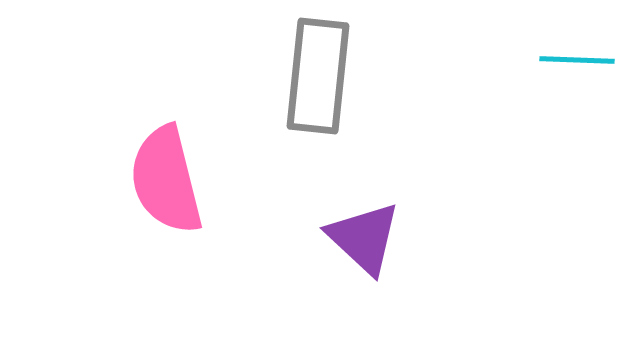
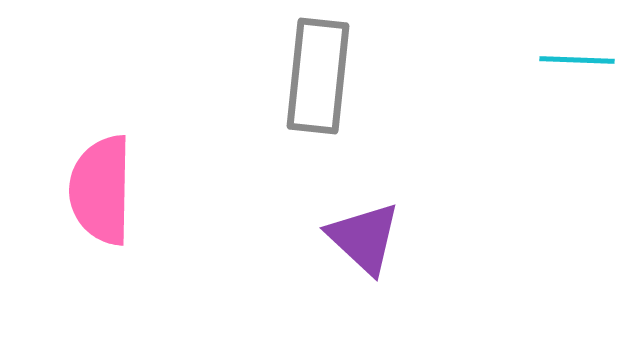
pink semicircle: moved 65 px left, 10 px down; rotated 15 degrees clockwise
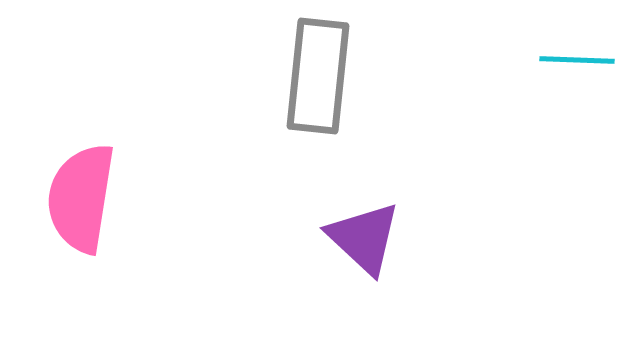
pink semicircle: moved 20 px left, 8 px down; rotated 8 degrees clockwise
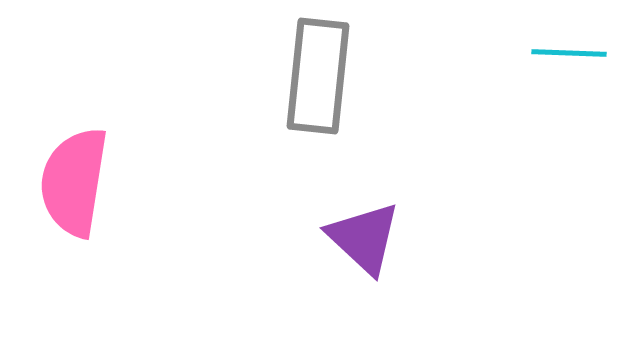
cyan line: moved 8 px left, 7 px up
pink semicircle: moved 7 px left, 16 px up
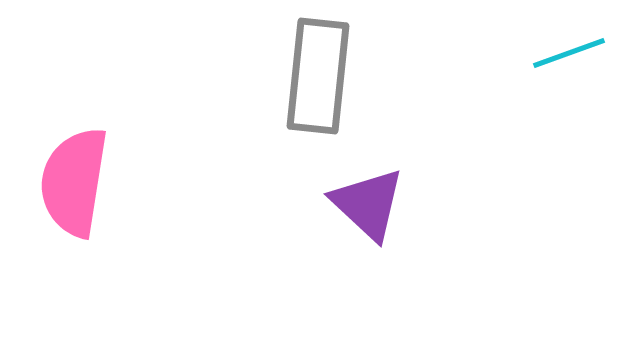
cyan line: rotated 22 degrees counterclockwise
purple triangle: moved 4 px right, 34 px up
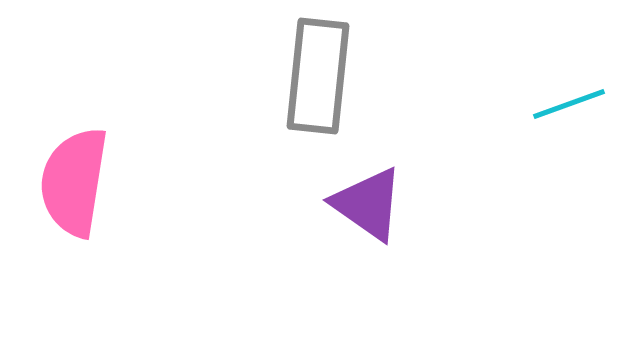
cyan line: moved 51 px down
purple triangle: rotated 8 degrees counterclockwise
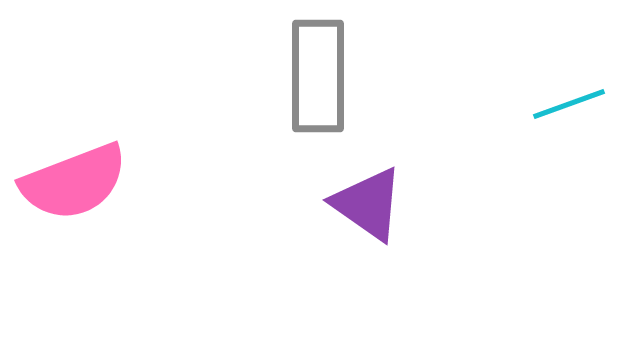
gray rectangle: rotated 6 degrees counterclockwise
pink semicircle: rotated 120 degrees counterclockwise
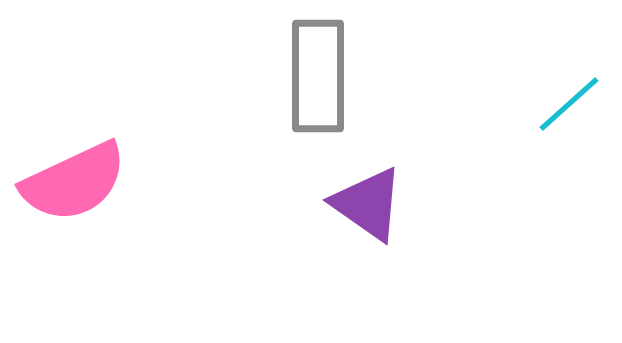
cyan line: rotated 22 degrees counterclockwise
pink semicircle: rotated 4 degrees counterclockwise
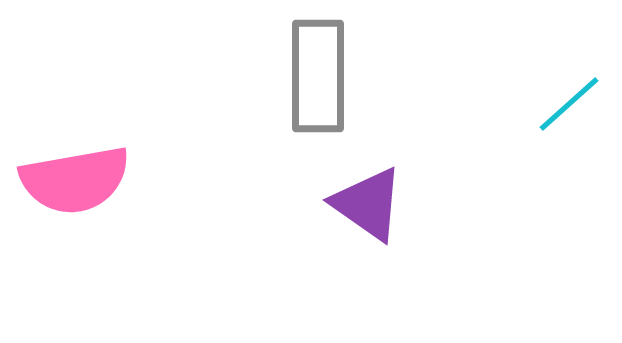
pink semicircle: moved 1 px right, 2 px up; rotated 15 degrees clockwise
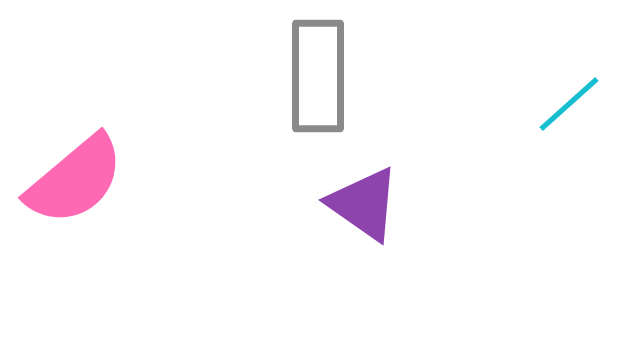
pink semicircle: rotated 30 degrees counterclockwise
purple triangle: moved 4 px left
